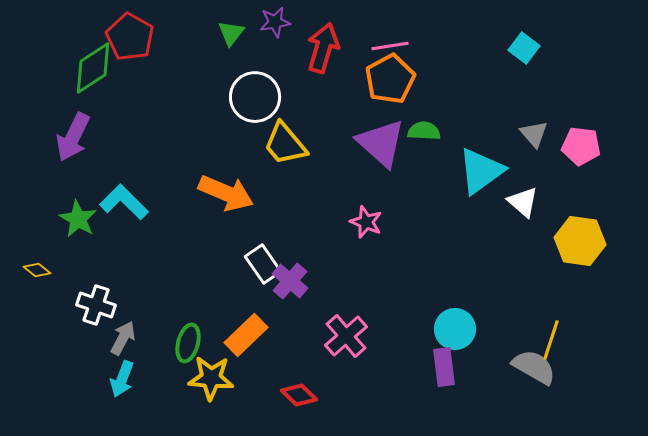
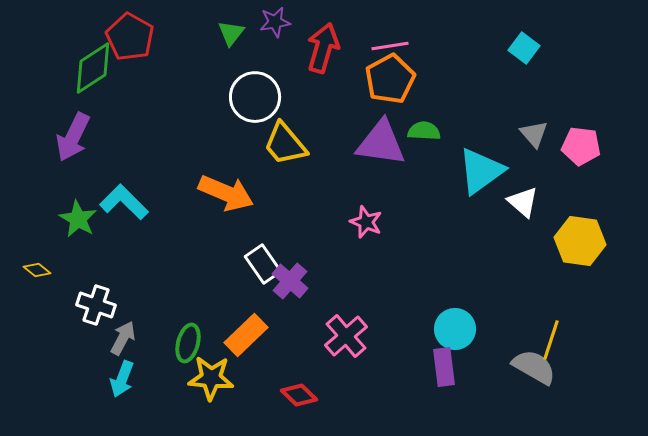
purple triangle: rotated 34 degrees counterclockwise
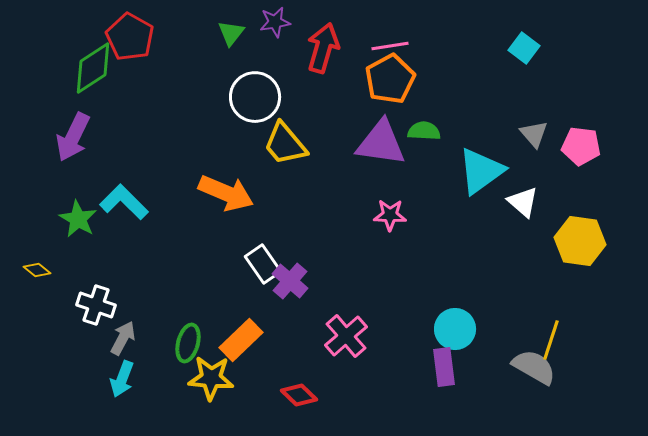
pink star: moved 24 px right, 7 px up; rotated 20 degrees counterclockwise
orange rectangle: moved 5 px left, 5 px down
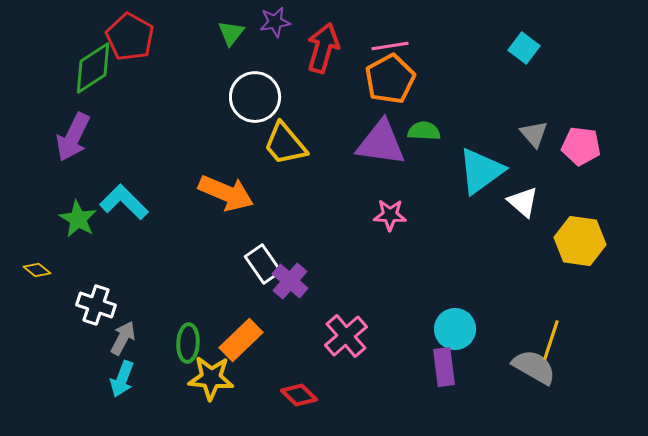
green ellipse: rotated 12 degrees counterclockwise
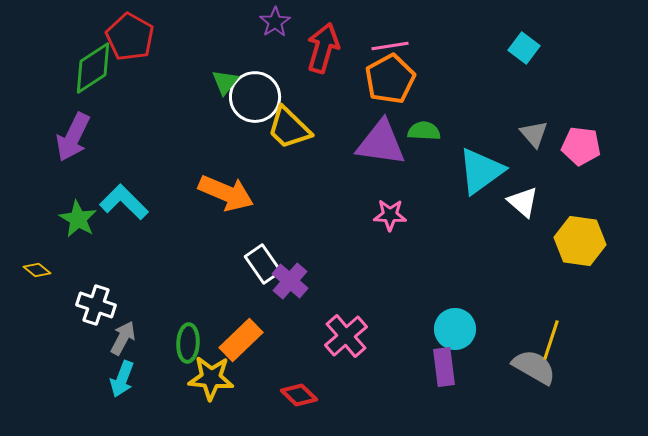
purple star: rotated 24 degrees counterclockwise
green triangle: moved 6 px left, 49 px down
yellow trapezoid: moved 4 px right, 16 px up; rotated 6 degrees counterclockwise
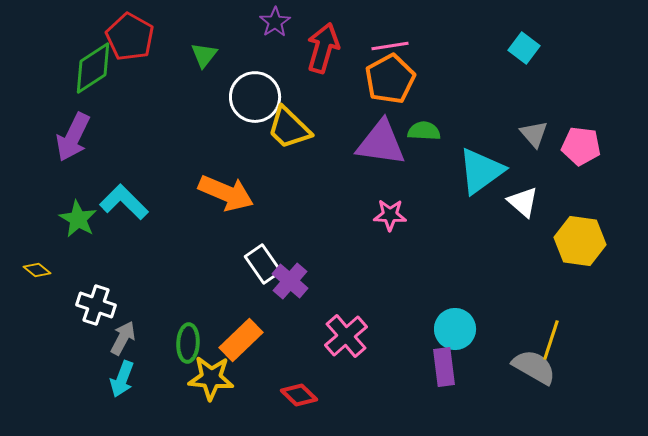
green triangle: moved 21 px left, 27 px up
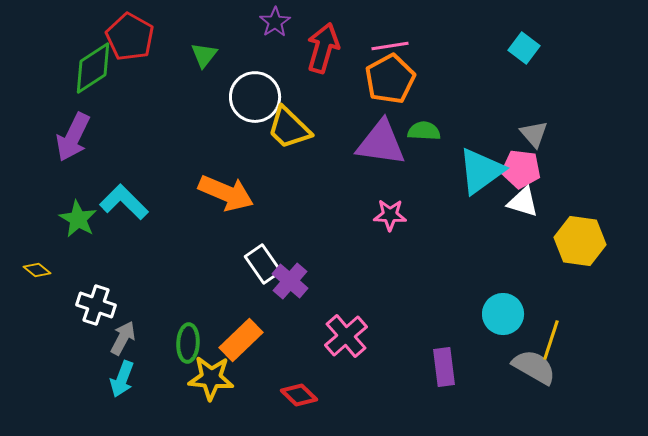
pink pentagon: moved 60 px left, 23 px down
white triangle: rotated 24 degrees counterclockwise
cyan circle: moved 48 px right, 15 px up
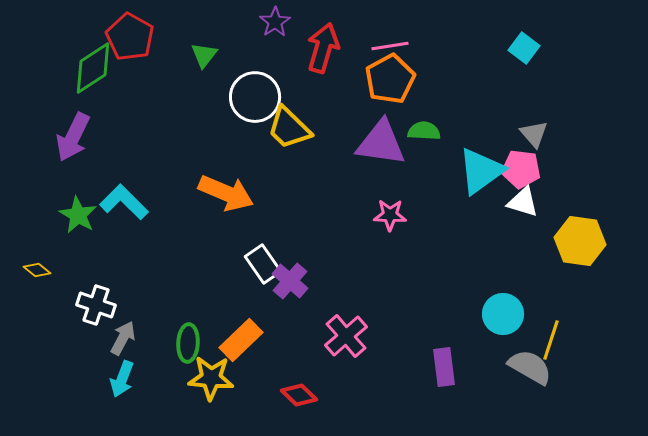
green star: moved 4 px up
gray semicircle: moved 4 px left
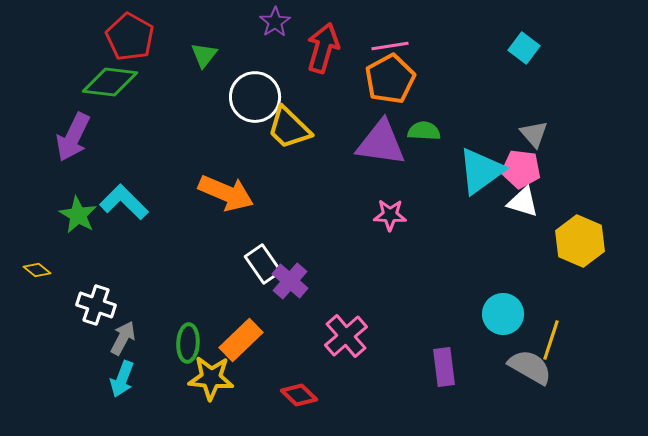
green diamond: moved 17 px right, 14 px down; rotated 40 degrees clockwise
yellow hexagon: rotated 15 degrees clockwise
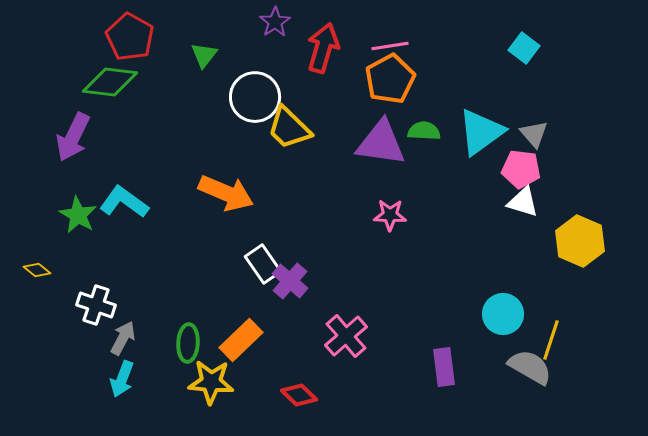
cyan triangle: moved 39 px up
cyan L-shape: rotated 9 degrees counterclockwise
yellow star: moved 4 px down
